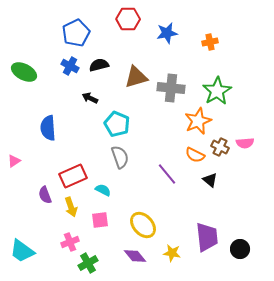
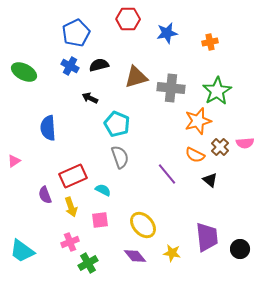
orange star: rotated 8 degrees clockwise
brown cross: rotated 18 degrees clockwise
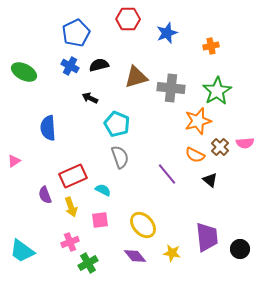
blue star: rotated 10 degrees counterclockwise
orange cross: moved 1 px right, 4 px down
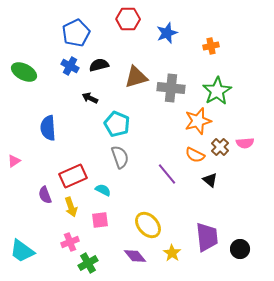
yellow ellipse: moved 5 px right
yellow star: rotated 24 degrees clockwise
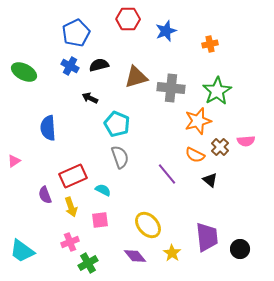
blue star: moved 1 px left, 2 px up
orange cross: moved 1 px left, 2 px up
pink semicircle: moved 1 px right, 2 px up
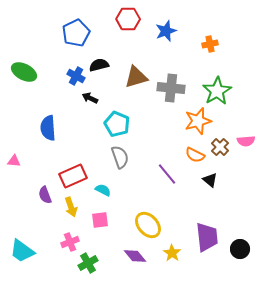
blue cross: moved 6 px right, 10 px down
pink triangle: rotated 40 degrees clockwise
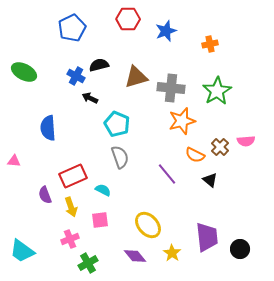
blue pentagon: moved 4 px left, 5 px up
orange star: moved 16 px left
pink cross: moved 3 px up
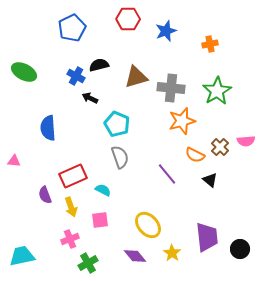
cyan trapezoid: moved 5 px down; rotated 132 degrees clockwise
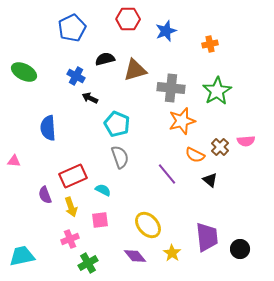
black semicircle: moved 6 px right, 6 px up
brown triangle: moved 1 px left, 7 px up
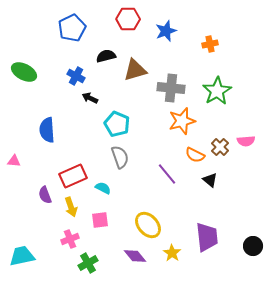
black semicircle: moved 1 px right, 3 px up
blue semicircle: moved 1 px left, 2 px down
cyan semicircle: moved 2 px up
black circle: moved 13 px right, 3 px up
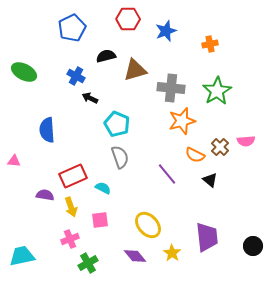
purple semicircle: rotated 120 degrees clockwise
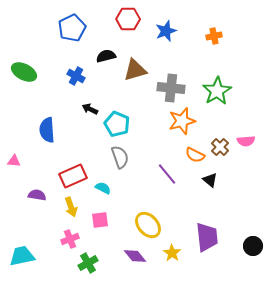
orange cross: moved 4 px right, 8 px up
black arrow: moved 11 px down
purple semicircle: moved 8 px left
